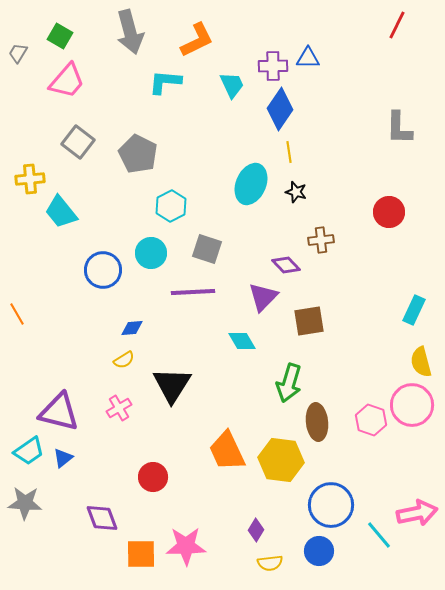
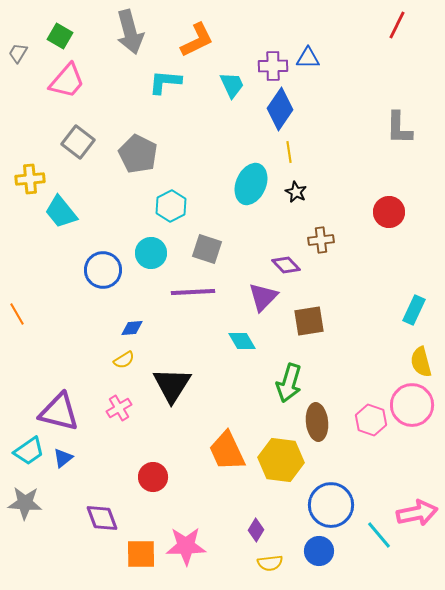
black star at (296, 192): rotated 10 degrees clockwise
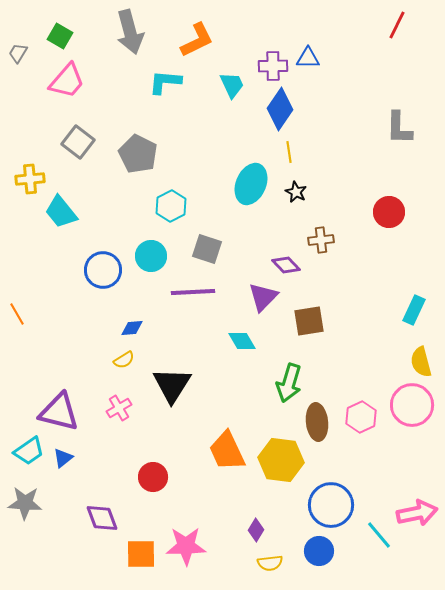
cyan circle at (151, 253): moved 3 px down
pink hexagon at (371, 420): moved 10 px left, 3 px up; rotated 16 degrees clockwise
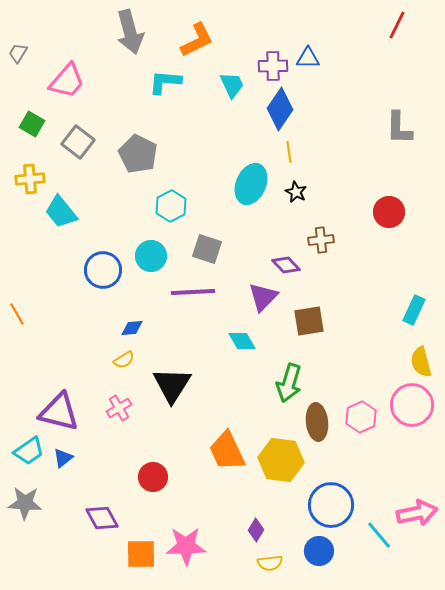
green square at (60, 36): moved 28 px left, 88 px down
purple diamond at (102, 518): rotated 8 degrees counterclockwise
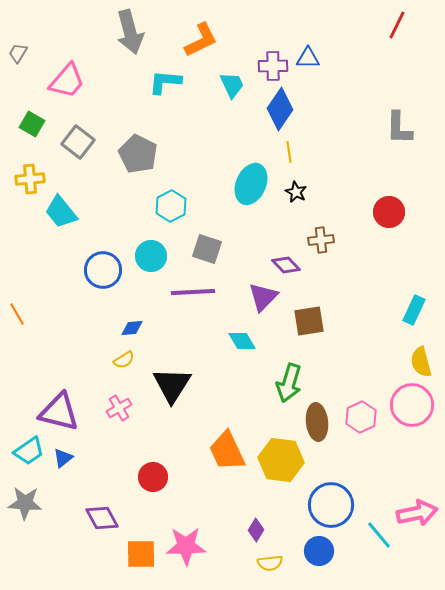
orange L-shape at (197, 40): moved 4 px right
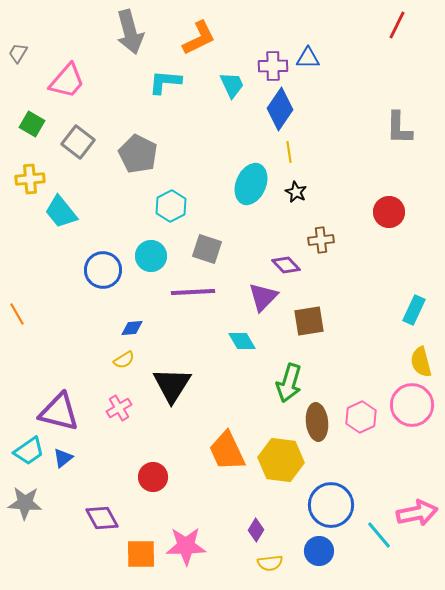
orange L-shape at (201, 40): moved 2 px left, 2 px up
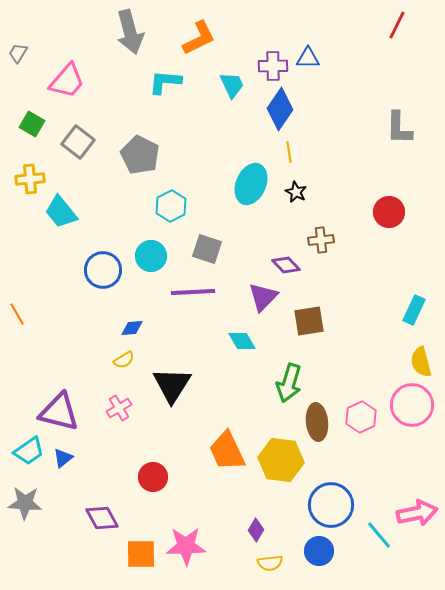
gray pentagon at (138, 154): moved 2 px right, 1 px down
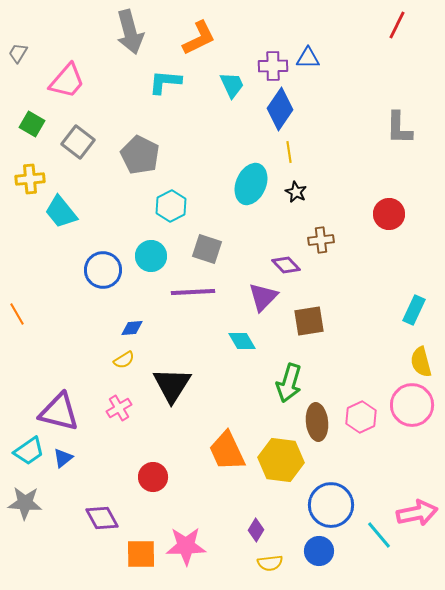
red circle at (389, 212): moved 2 px down
